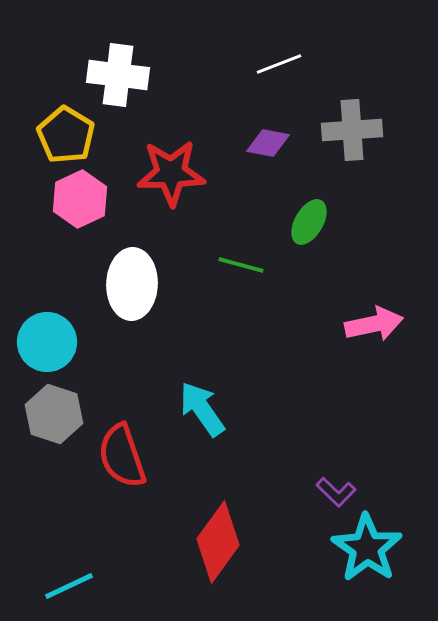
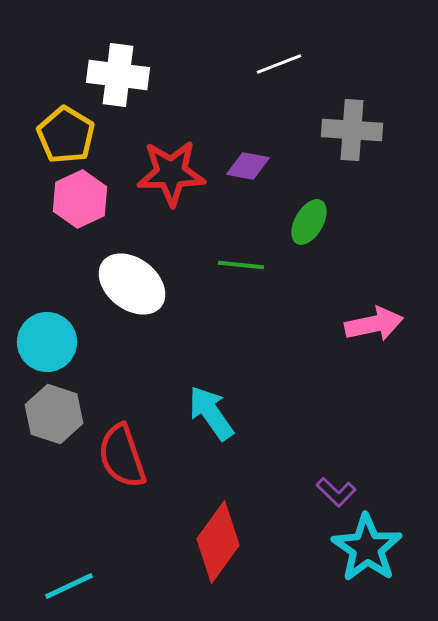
gray cross: rotated 8 degrees clockwise
purple diamond: moved 20 px left, 23 px down
green line: rotated 9 degrees counterclockwise
white ellipse: rotated 54 degrees counterclockwise
cyan arrow: moved 9 px right, 4 px down
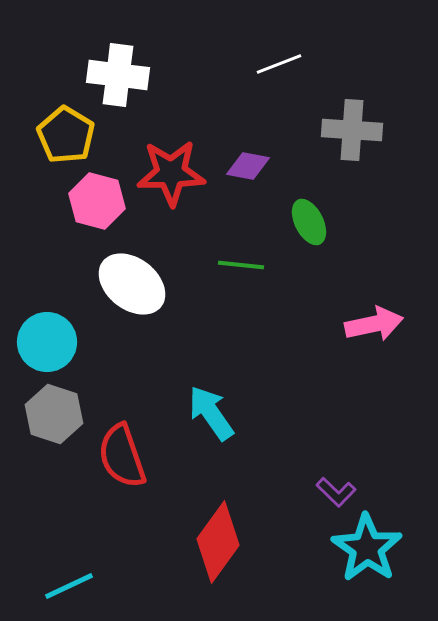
pink hexagon: moved 17 px right, 2 px down; rotated 20 degrees counterclockwise
green ellipse: rotated 57 degrees counterclockwise
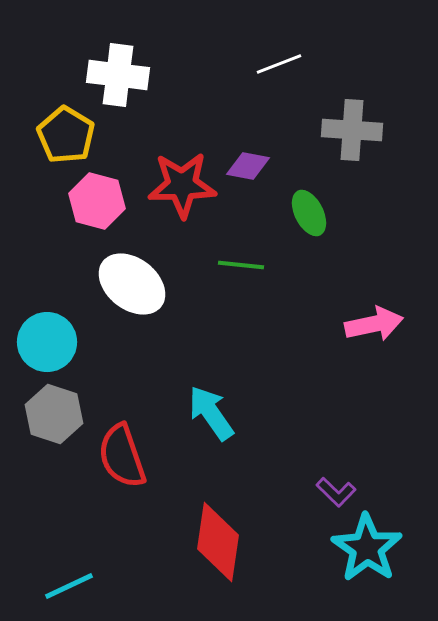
red star: moved 11 px right, 12 px down
green ellipse: moved 9 px up
red diamond: rotated 28 degrees counterclockwise
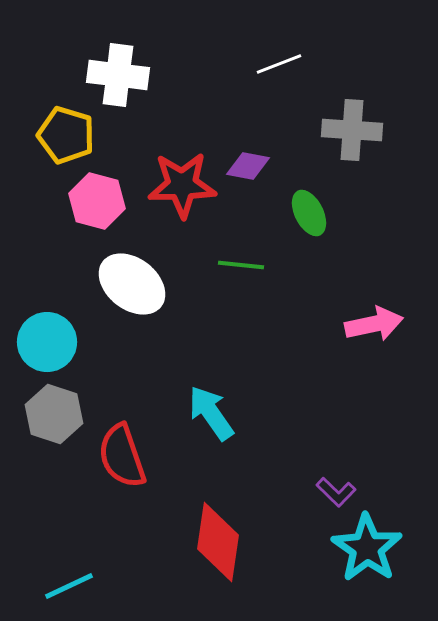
yellow pentagon: rotated 14 degrees counterclockwise
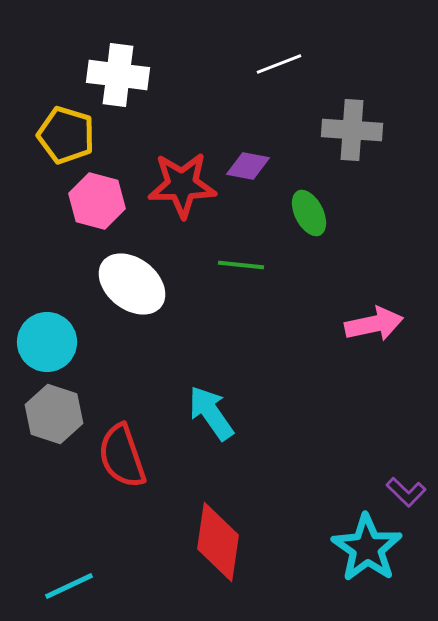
purple L-shape: moved 70 px right
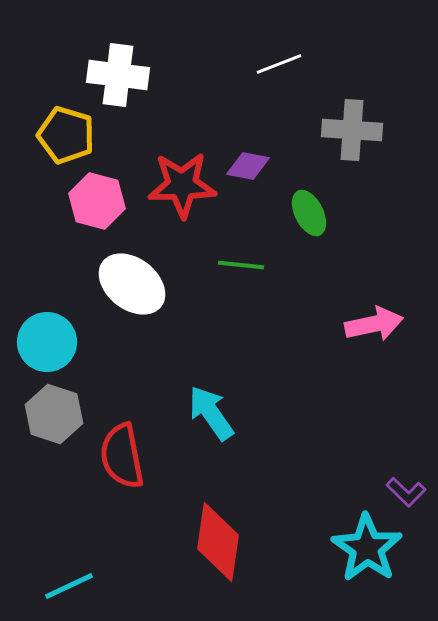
red semicircle: rotated 8 degrees clockwise
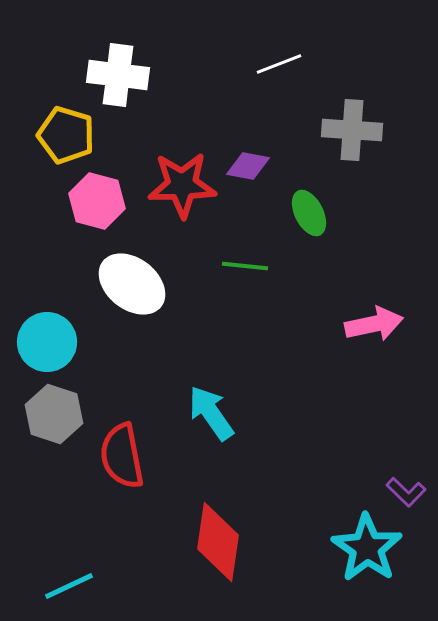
green line: moved 4 px right, 1 px down
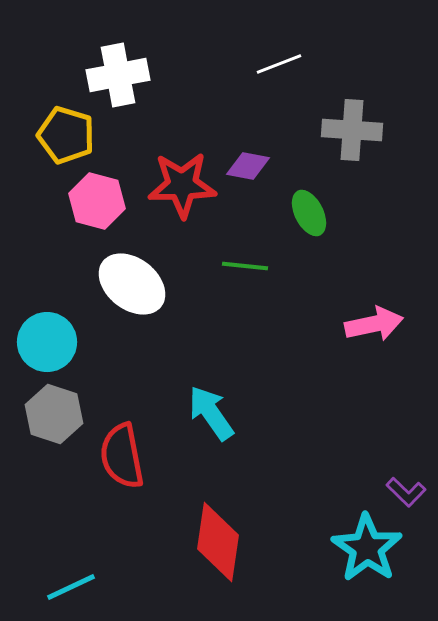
white cross: rotated 18 degrees counterclockwise
cyan line: moved 2 px right, 1 px down
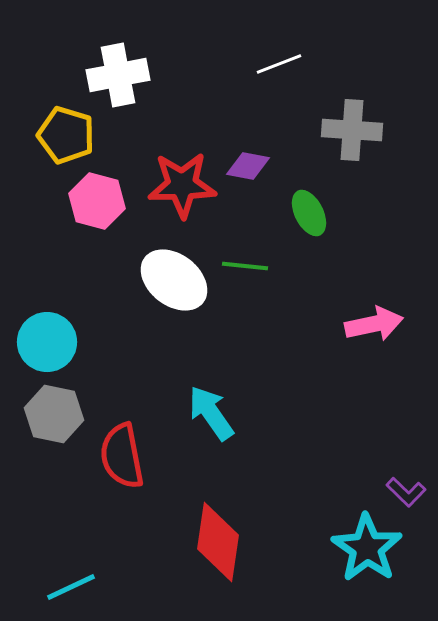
white ellipse: moved 42 px right, 4 px up
gray hexagon: rotated 6 degrees counterclockwise
